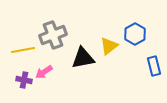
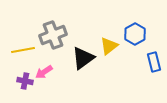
black triangle: rotated 25 degrees counterclockwise
blue rectangle: moved 4 px up
purple cross: moved 1 px right, 1 px down
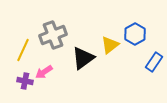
yellow triangle: moved 1 px right, 1 px up
yellow line: rotated 55 degrees counterclockwise
blue rectangle: rotated 48 degrees clockwise
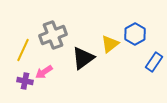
yellow triangle: moved 1 px up
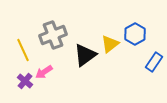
yellow line: rotated 50 degrees counterclockwise
black triangle: moved 2 px right, 3 px up
purple cross: rotated 28 degrees clockwise
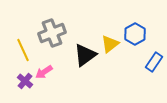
gray cross: moved 1 px left, 2 px up
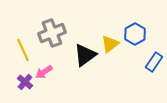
purple cross: moved 1 px down
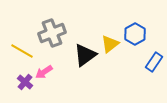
yellow line: moved 1 px left, 1 px down; rotated 35 degrees counterclockwise
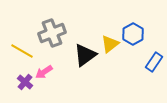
blue hexagon: moved 2 px left
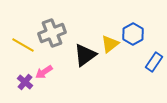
yellow line: moved 1 px right, 6 px up
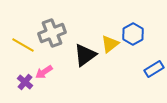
blue rectangle: moved 7 px down; rotated 24 degrees clockwise
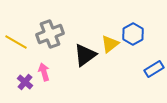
gray cross: moved 2 px left, 1 px down
yellow line: moved 7 px left, 3 px up
pink arrow: rotated 108 degrees clockwise
